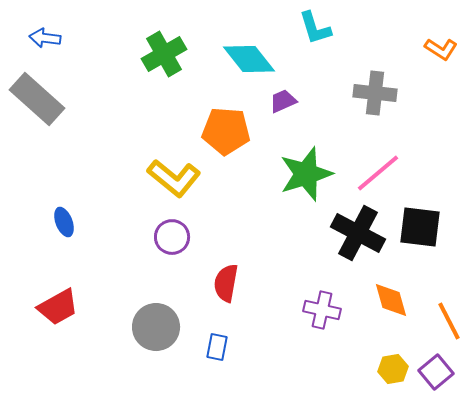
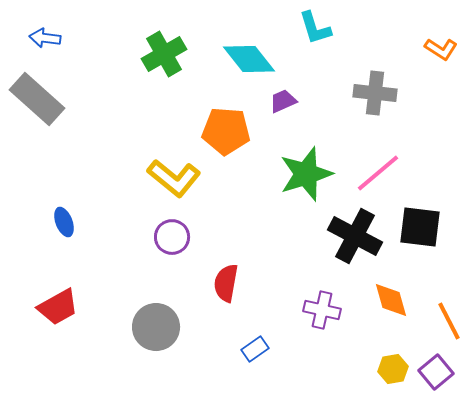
black cross: moved 3 px left, 3 px down
blue rectangle: moved 38 px right, 2 px down; rotated 44 degrees clockwise
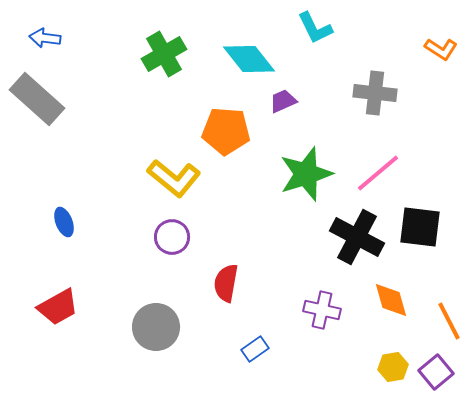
cyan L-shape: rotated 9 degrees counterclockwise
black cross: moved 2 px right, 1 px down
yellow hexagon: moved 2 px up
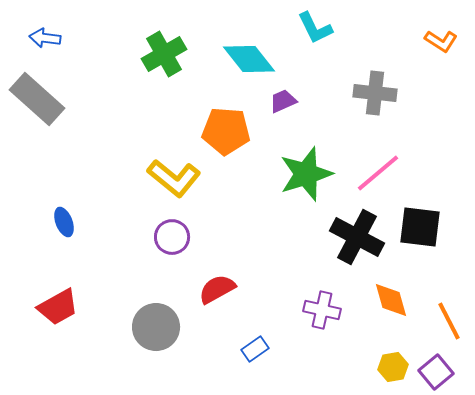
orange L-shape: moved 8 px up
red semicircle: moved 9 px left, 6 px down; rotated 51 degrees clockwise
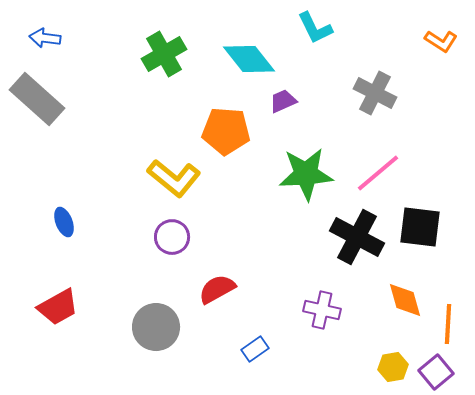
gray cross: rotated 21 degrees clockwise
green star: rotated 14 degrees clockwise
orange diamond: moved 14 px right
orange line: moved 1 px left, 3 px down; rotated 30 degrees clockwise
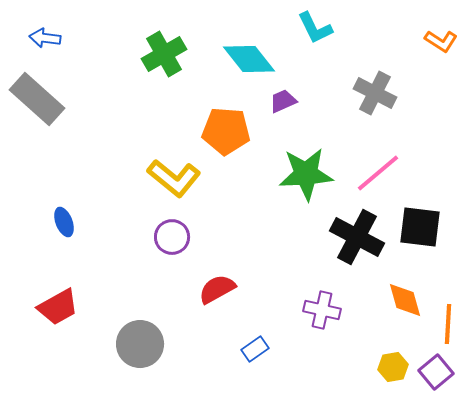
gray circle: moved 16 px left, 17 px down
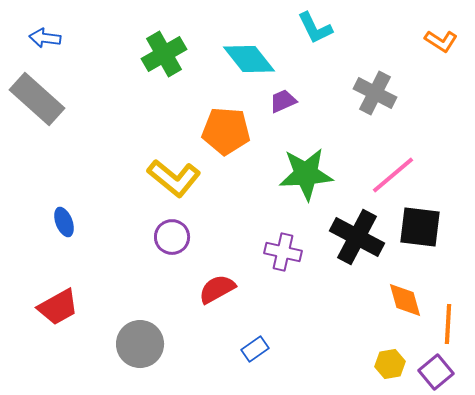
pink line: moved 15 px right, 2 px down
purple cross: moved 39 px left, 58 px up
yellow hexagon: moved 3 px left, 3 px up
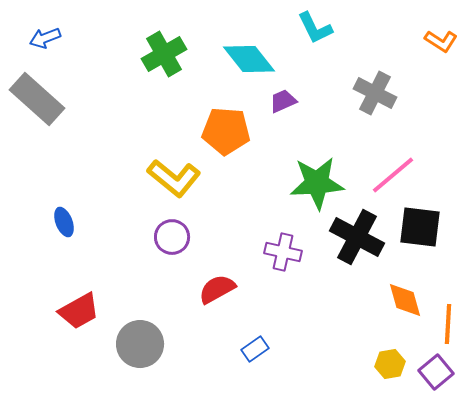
blue arrow: rotated 28 degrees counterclockwise
green star: moved 11 px right, 9 px down
red trapezoid: moved 21 px right, 4 px down
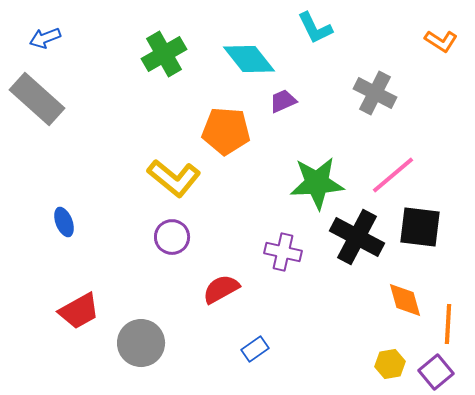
red semicircle: moved 4 px right
gray circle: moved 1 px right, 1 px up
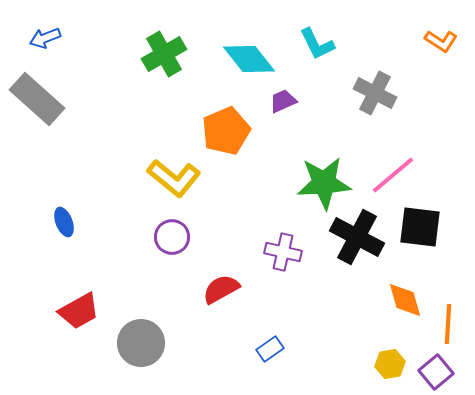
cyan L-shape: moved 2 px right, 16 px down
orange pentagon: rotated 27 degrees counterclockwise
green star: moved 7 px right
blue rectangle: moved 15 px right
